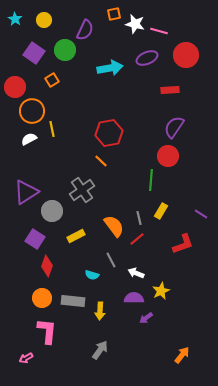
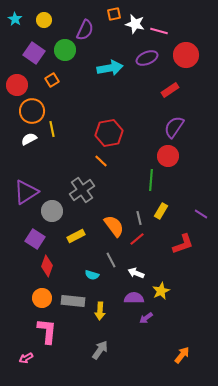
red circle at (15, 87): moved 2 px right, 2 px up
red rectangle at (170, 90): rotated 30 degrees counterclockwise
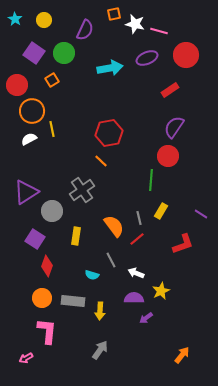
green circle at (65, 50): moved 1 px left, 3 px down
yellow rectangle at (76, 236): rotated 54 degrees counterclockwise
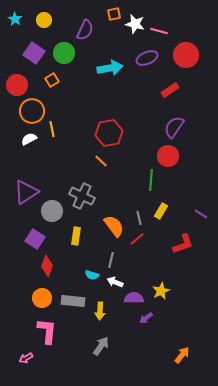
gray cross at (82, 190): moved 6 px down; rotated 30 degrees counterclockwise
gray line at (111, 260): rotated 42 degrees clockwise
white arrow at (136, 273): moved 21 px left, 9 px down
gray arrow at (100, 350): moved 1 px right, 4 px up
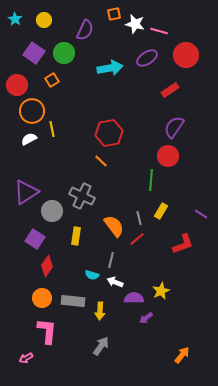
purple ellipse at (147, 58): rotated 10 degrees counterclockwise
red diamond at (47, 266): rotated 15 degrees clockwise
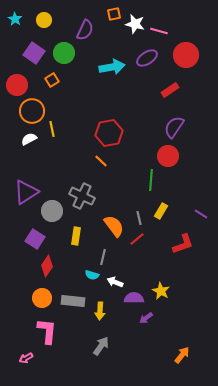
cyan arrow at (110, 68): moved 2 px right, 1 px up
gray line at (111, 260): moved 8 px left, 3 px up
yellow star at (161, 291): rotated 18 degrees counterclockwise
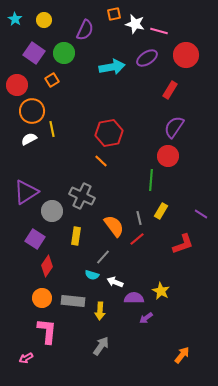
red rectangle at (170, 90): rotated 24 degrees counterclockwise
gray line at (103, 257): rotated 28 degrees clockwise
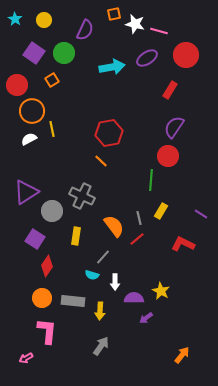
red L-shape at (183, 244): rotated 135 degrees counterclockwise
white arrow at (115, 282): rotated 112 degrees counterclockwise
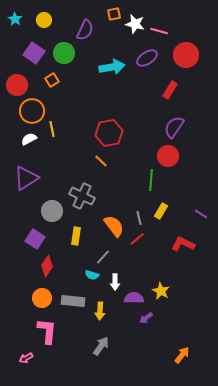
purple triangle at (26, 192): moved 14 px up
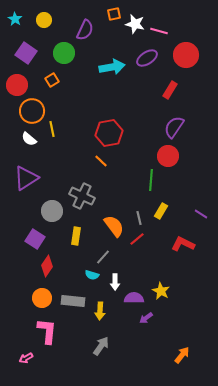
purple square at (34, 53): moved 8 px left
white semicircle at (29, 139): rotated 112 degrees counterclockwise
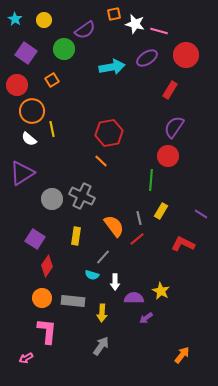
purple semicircle at (85, 30): rotated 30 degrees clockwise
green circle at (64, 53): moved 4 px up
purple triangle at (26, 178): moved 4 px left, 5 px up
gray circle at (52, 211): moved 12 px up
yellow arrow at (100, 311): moved 2 px right, 2 px down
